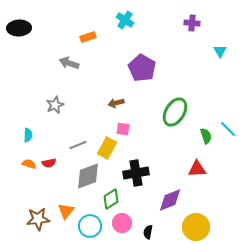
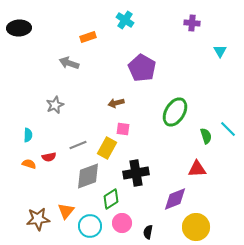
red semicircle: moved 6 px up
purple diamond: moved 5 px right, 1 px up
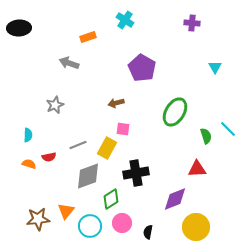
cyan triangle: moved 5 px left, 16 px down
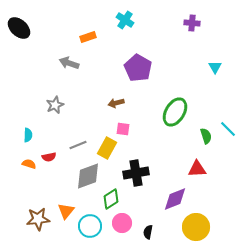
black ellipse: rotated 45 degrees clockwise
purple pentagon: moved 4 px left
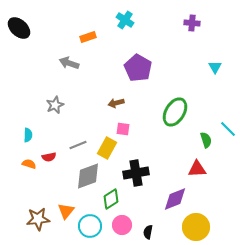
green semicircle: moved 4 px down
pink circle: moved 2 px down
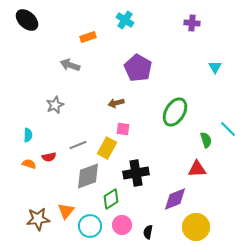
black ellipse: moved 8 px right, 8 px up
gray arrow: moved 1 px right, 2 px down
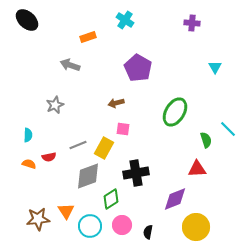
yellow rectangle: moved 3 px left
orange triangle: rotated 12 degrees counterclockwise
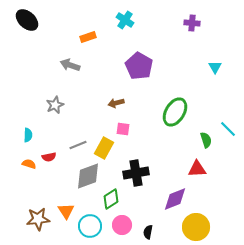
purple pentagon: moved 1 px right, 2 px up
